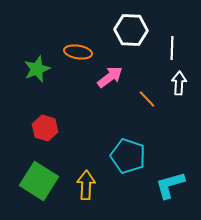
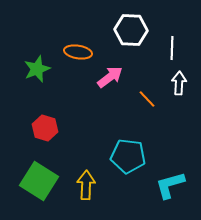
cyan pentagon: rotated 12 degrees counterclockwise
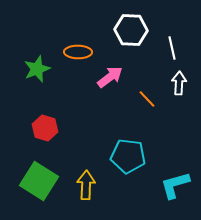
white line: rotated 15 degrees counterclockwise
orange ellipse: rotated 8 degrees counterclockwise
cyan L-shape: moved 5 px right
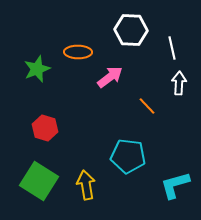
orange line: moved 7 px down
yellow arrow: rotated 12 degrees counterclockwise
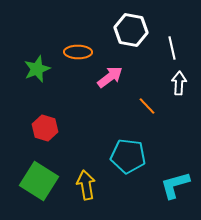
white hexagon: rotated 8 degrees clockwise
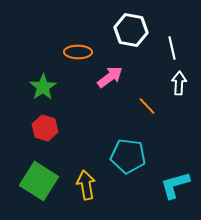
green star: moved 6 px right, 18 px down; rotated 12 degrees counterclockwise
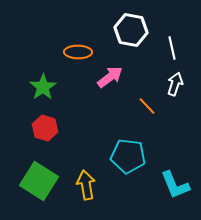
white arrow: moved 4 px left, 1 px down; rotated 15 degrees clockwise
cyan L-shape: rotated 96 degrees counterclockwise
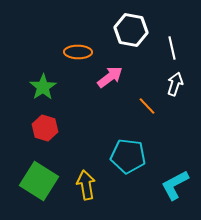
cyan L-shape: rotated 84 degrees clockwise
